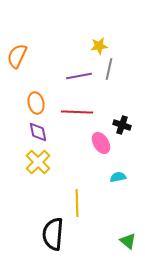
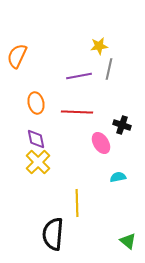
purple diamond: moved 2 px left, 7 px down
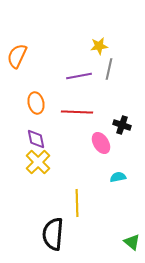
green triangle: moved 4 px right, 1 px down
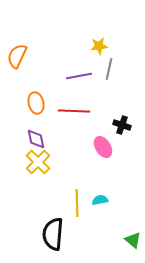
red line: moved 3 px left, 1 px up
pink ellipse: moved 2 px right, 4 px down
cyan semicircle: moved 18 px left, 23 px down
green triangle: moved 1 px right, 2 px up
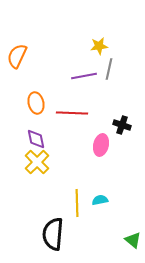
purple line: moved 5 px right
red line: moved 2 px left, 2 px down
pink ellipse: moved 2 px left, 2 px up; rotated 45 degrees clockwise
yellow cross: moved 1 px left
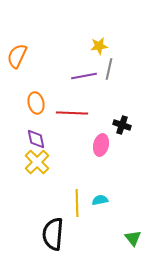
green triangle: moved 2 px up; rotated 12 degrees clockwise
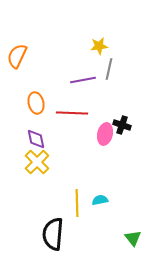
purple line: moved 1 px left, 4 px down
pink ellipse: moved 4 px right, 11 px up
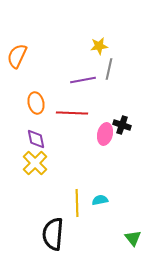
yellow cross: moved 2 px left, 1 px down
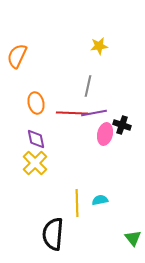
gray line: moved 21 px left, 17 px down
purple line: moved 11 px right, 33 px down
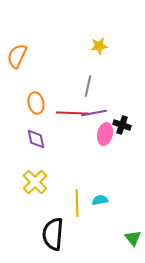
yellow cross: moved 19 px down
